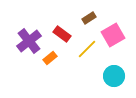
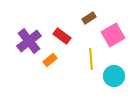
red rectangle: moved 2 px down
yellow line: moved 4 px right, 10 px down; rotated 50 degrees counterclockwise
orange rectangle: moved 2 px down
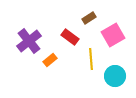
red rectangle: moved 8 px right, 1 px down
cyan circle: moved 1 px right
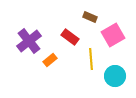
brown rectangle: moved 1 px right, 1 px up; rotated 56 degrees clockwise
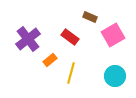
purple cross: moved 1 px left, 2 px up
yellow line: moved 20 px left, 14 px down; rotated 20 degrees clockwise
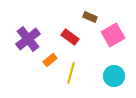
cyan circle: moved 1 px left
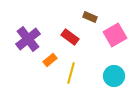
pink square: moved 2 px right
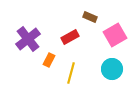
red rectangle: rotated 66 degrees counterclockwise
orange rectangle: moved 1 px left; rotated 24 degrees counterclockwise
cyan circle: moved 2 px left, 7 px up
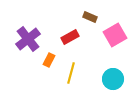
cyan circle: moved 1 px right, 10 px down
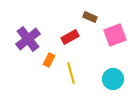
pink square: rotated 10 degrees clockwise
yellow line: rotated 30 degrees counterclockwise
